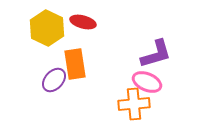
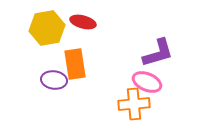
yellow hexagon: rotated 24 degrees clockwise
purple L-shape: moved 2 px right, 1 px up
purple ellipse: rotated 55 degrees clockwise
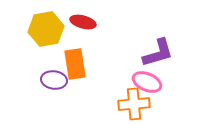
yellow hexagon: moved 1 px left, 1 px down
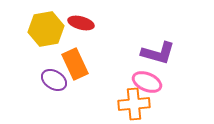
red ellipse: moved 2 px left, 1 px down
purple L-shape: rotated 32 degrees clockwise
orange rectangle: rotated 16 degrees counterclockwise
purple ellipse: rotated 25 degrees clockwise
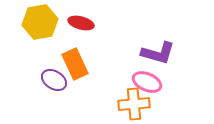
yellow hexagon: moved 6 px left, 7 px up
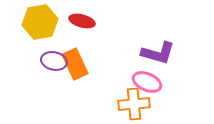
red ellipse: moved 1 px right, 2 px up
purple ellipse: moved 19 px up; rotated 20 degrees counterclockwise
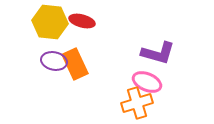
yellow hexagon: moved 10 px right; rotated 16 degrees clockwise
orange cross: moved 3 px right, 1 px up; rotated 12 degrees counterclockwise
